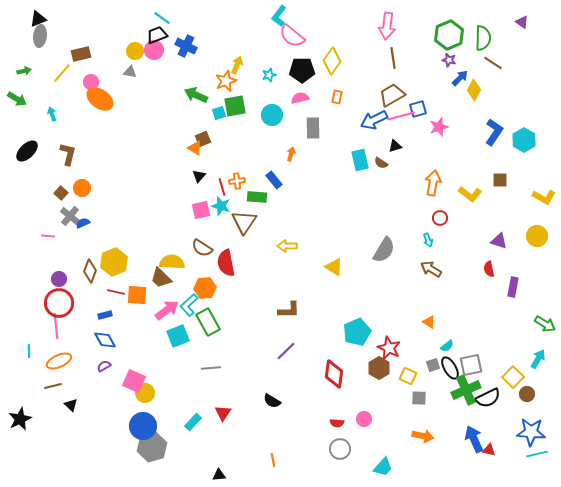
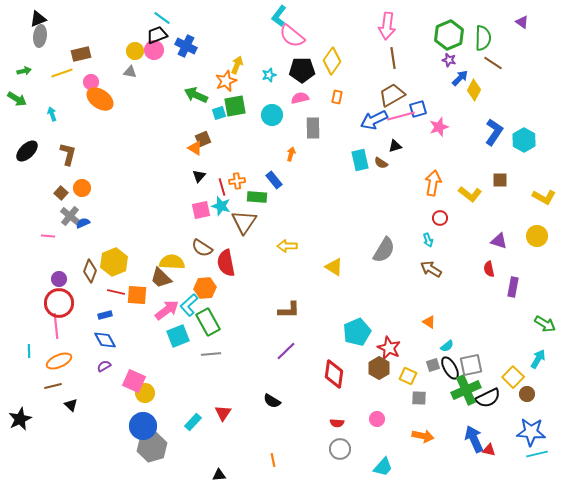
yellow line at (62, 73): rotated 30 degrees clockwise
gray line at (211, 368): moved 14 px up
pink circle at (364, 419): moved 13 px right
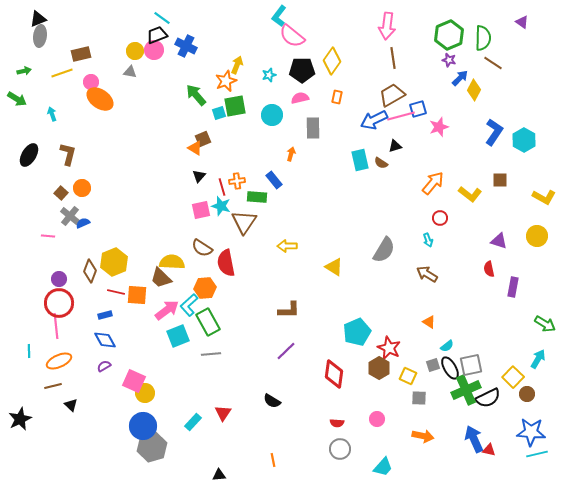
green arrow at (196, 95): rotated 25 degrees clockwise
black ellipse at (27, 151): moved 2 px right, 4 px down; rotated 15 degrees counterclockwise
orange arrow at (433, 183): rotated 30 degrees clockwise
brown arrow at (431, 269): moved 4 px left, 5 px down
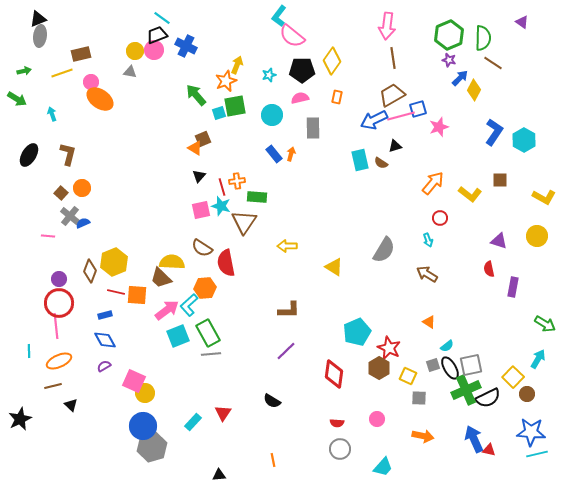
blue rectangle at (274, 180): moved 26 px up
green rectangle at (208, 322): moved 11 px down
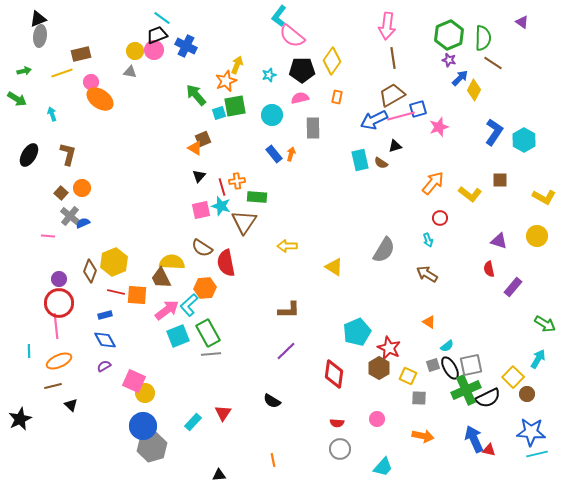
brown trapezoid at (161, 278): rotated 20 degrees clockwise
purple rectangle at (513, 287): rotated 30 degrees clockwise
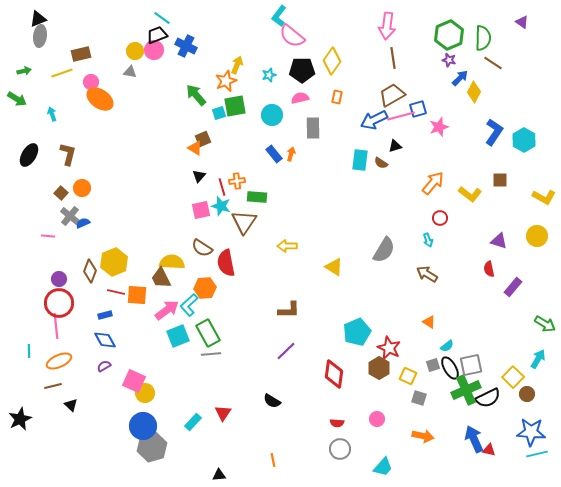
yellow diamond at (474, 90): moved 2 px down
cyan rectangle at (360, 160): rotated 20 degrees clockwise
gray square at (419, 398): rotated 14 degrees clockwise
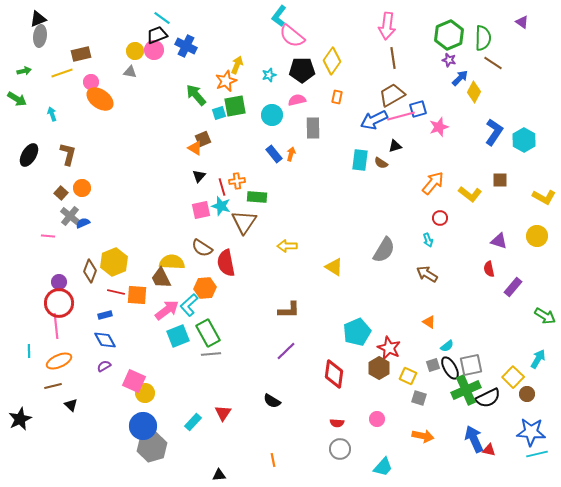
pink semicircle at (300, 98): moved 3 px left, 2 px down
purple circle at (59, 279): moved 3 px down
green arrow at (545, 324): moved 8 px up
